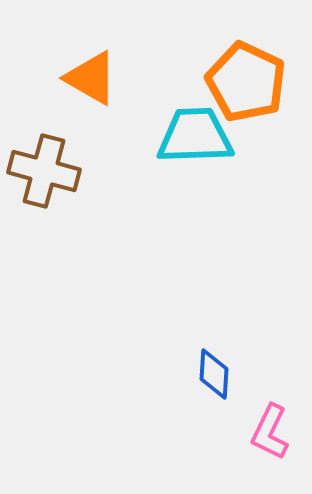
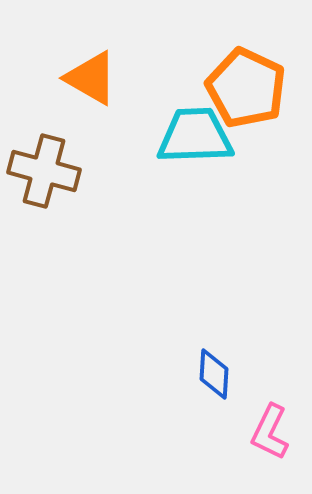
orange pentagon: moved 6 px down
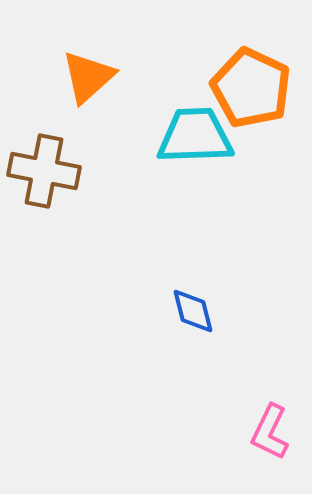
orange triangle: moved 3 px left, 1 px up; rotated 48 degrees clockwise
orange pentagon: moved 5 px right
brown cross: rotated 4 degrees counterclockwise
blue diamond: moved 21 px left, 63 px up; rotated 18 degrees counterclockwise
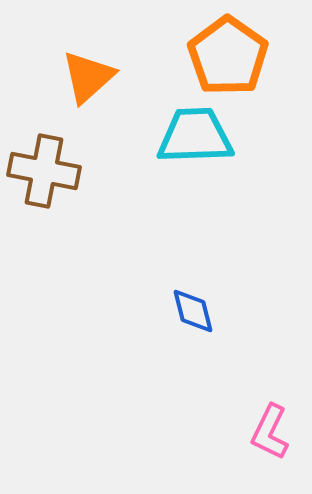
orange pentagon: moved 23 px left, 32 px up; rotated 10 degrees clockwise
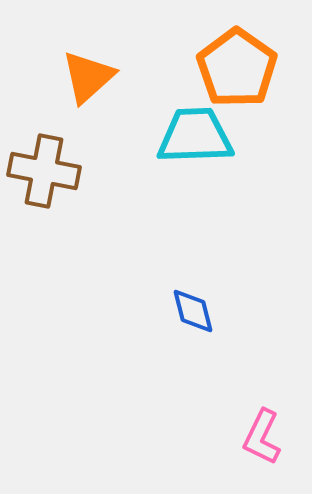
orange pentagon: moved 9 px right, 12 px down
pink L-shape: moved 8 px left, 5 px down
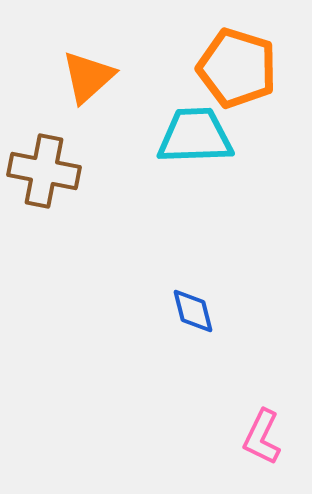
orange pentagon: rotated 18 degrees counterclockwise
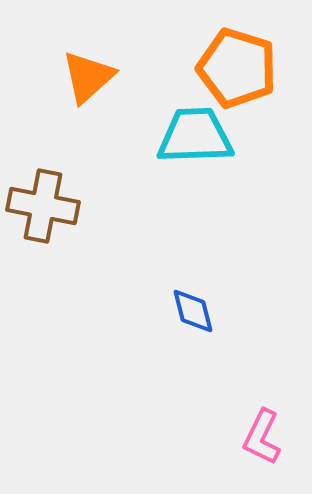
brown cross: moved 1 px left, 35 px down
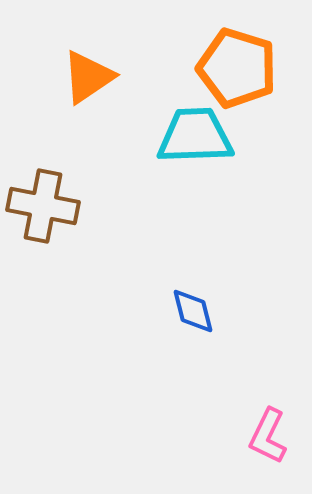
orange triangle: rotated 8 degrees clockwise
pink L-shape: moved 6 px right, 1 px up
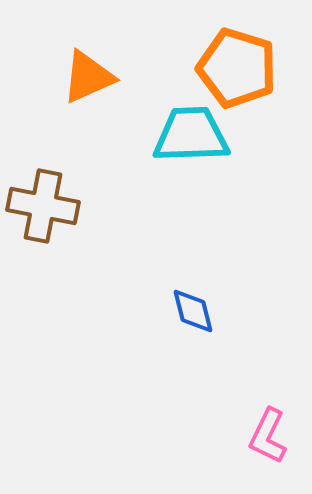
orange triangle: rotated 10 degrees clockwise
cyan trapezoid: moved 4 px left, 1 px up
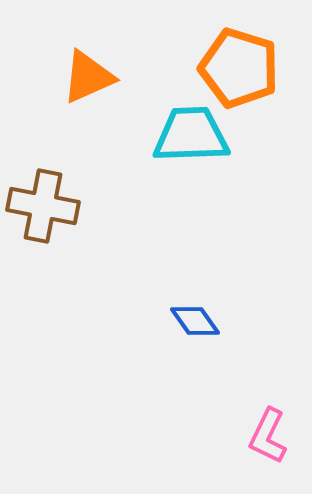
orange pentagon: moved 2 px right
blue diamond: moved 2 px right, 10 px down; rotated 21 degrees counterclockwise
